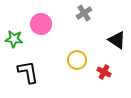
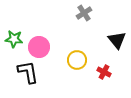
pink circle: moved 2 px left, 23 px down
black triangle: rotated 18 degrees clockwise
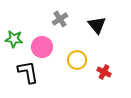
gray cross: moved 24 px left, 6 px down
black triangle: moved 20 px left, 15 px up
pink circle: moved 3 px right
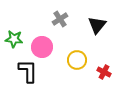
black triangle: rotated 18 degrees clockwise
black L-shape: moved 1 px up; rotated 10 degrees clockwise
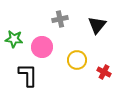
gray cross: rotated 21 degrees clockwise
black L-shape: moved 4 px down
